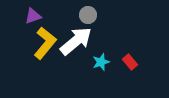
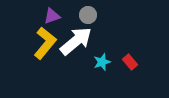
purple triangle: moved 19 px right
cyan star: moved 1 px right
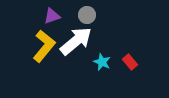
gray circle: moved 1 px left
yellow L-shape: moved 1 px left, 3 px down
cyan star: rotated 30 degrees counterclockwise
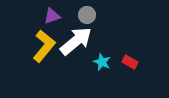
red rectangle: rotated 21 degrees counterclockwise
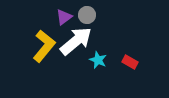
purple triangle: moved 12 px right, 1 px down; rotated 18 degrees counterclockwise
cyan star: moved 4 px left, 2 px up
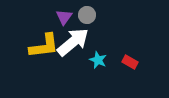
purple triangle: rotated 18 degrees counterclockwise
white arrow: moved 3 px left, 1 px down
yellow L-shape: rotated 44 degrees clockwise
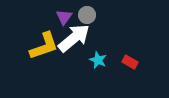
white arrow: moved 1 px right, 4 px up
yellow L-shape: rotated 12 degrees counterclockwise
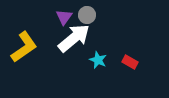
yellow L-shape: moved 20 px left, 1 px down; rotated 16 degrees counterclockwise
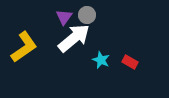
cyan star: moved 3 px right
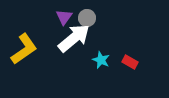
gray circle: moved 3 px down
yellow L-shape: moved 2 px down
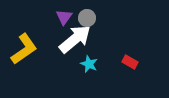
white arrow: moved 1 px right, 1 px down
cyan star: moved 12 px left, 4 px down
